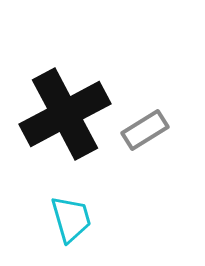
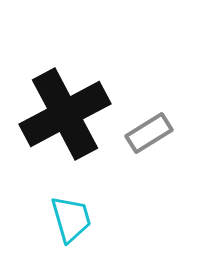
gray rectangle: moved 4 px right, 3 px down
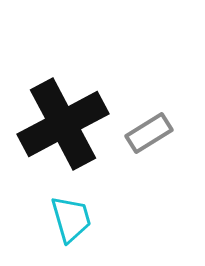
black cross: moved 2 px left, 10 px down
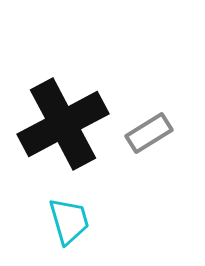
cyan trapezoid: moved 2 px left, 2 px down
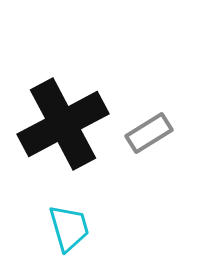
cyan trapezoid: moved 7 px down
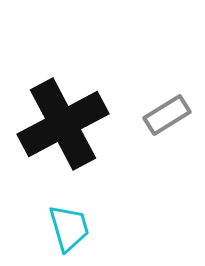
gray rectangle: moved 18 px right, 18 px up
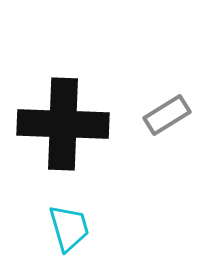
black cross: rotated 30 degrees clockwise
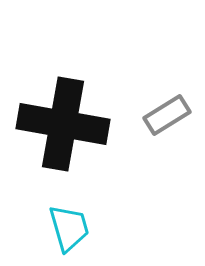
black cross: rotated 8 degrees clockwise
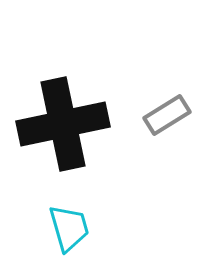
black cross: rotated 22 degrees counterclockwise
